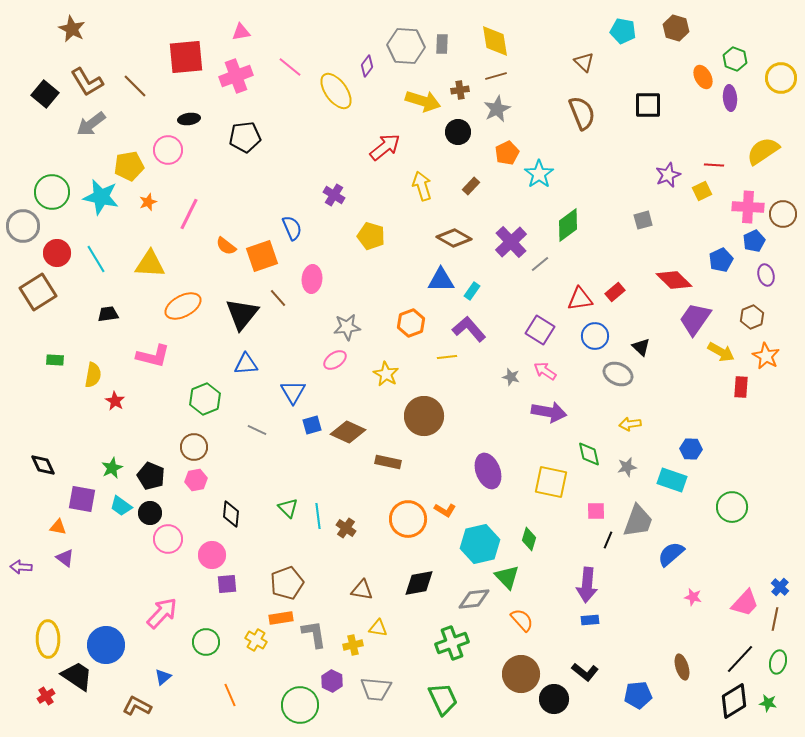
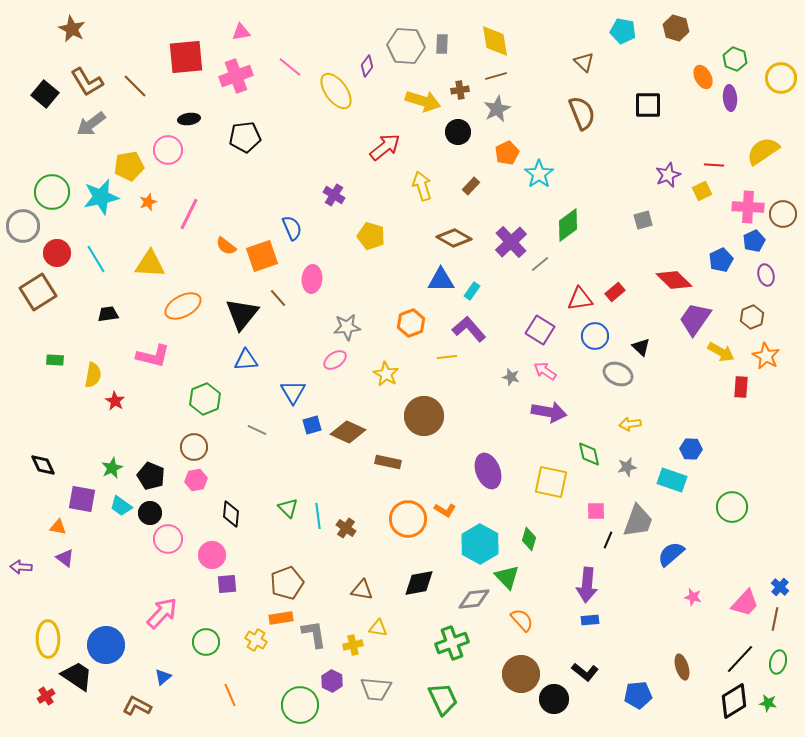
cyan star at (101, 197): rotated 24 degrees counterclockwise
blue triangle at (246, 364): moved 4 px up
cyan hexagon at (480, 544): rotated 18 degrees counterclockwise
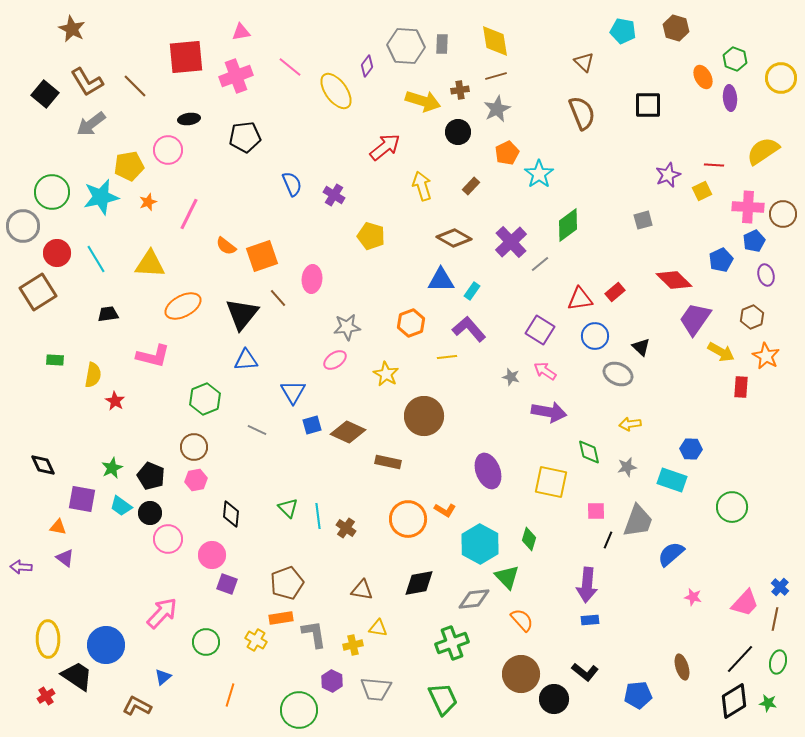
blue semicircle at (292, 228): moved 44 px up
green diamond at (589, 454): moved 2 px up
purple square at (227, 584): rotated 25 degrees clockwise
orange line at (230, 695): rotated 40 degrees clockwise
green circle at (300, 705): moved 1 px left, 5 px down
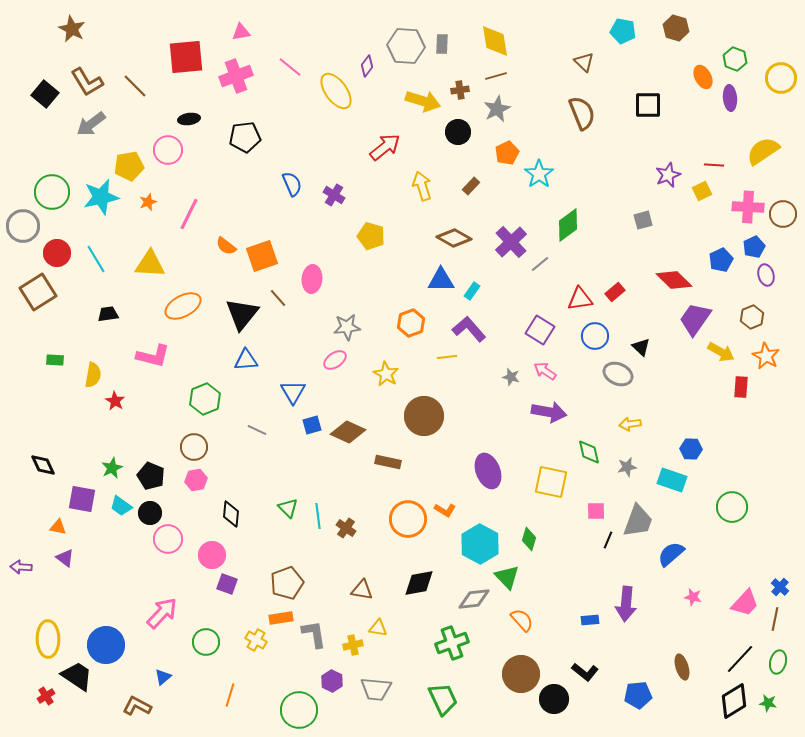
blue pentagon at (754, 241): moved 6 px down
purple arrow at (587, 585): moved 39 px right, 19 px down
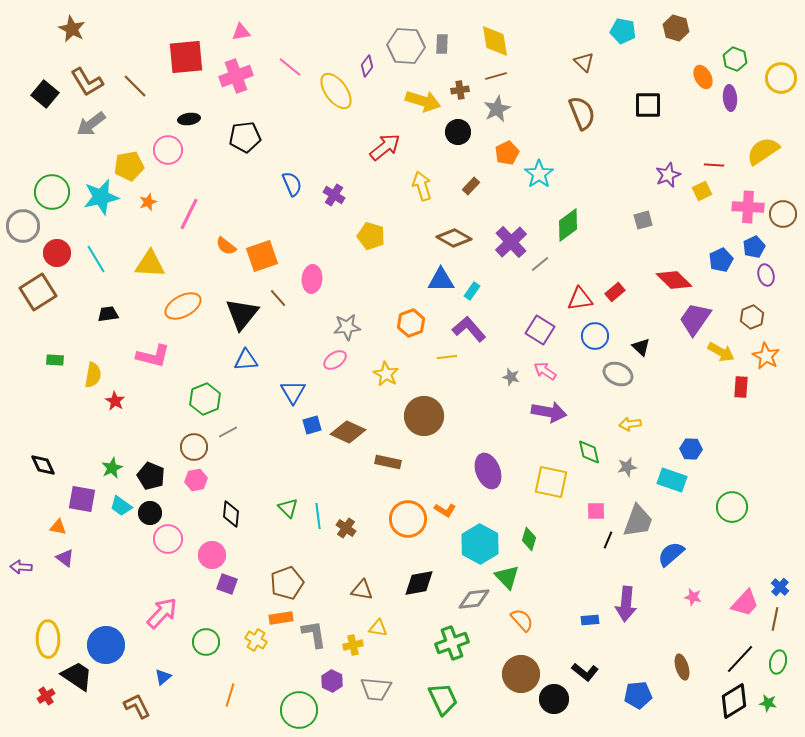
gray line at (257, 430): moved 29 px left, 2 px down; rotated 54 degrees counterclockwise
brown L-shape at (137, 706): rotated 36 degrees clockwise
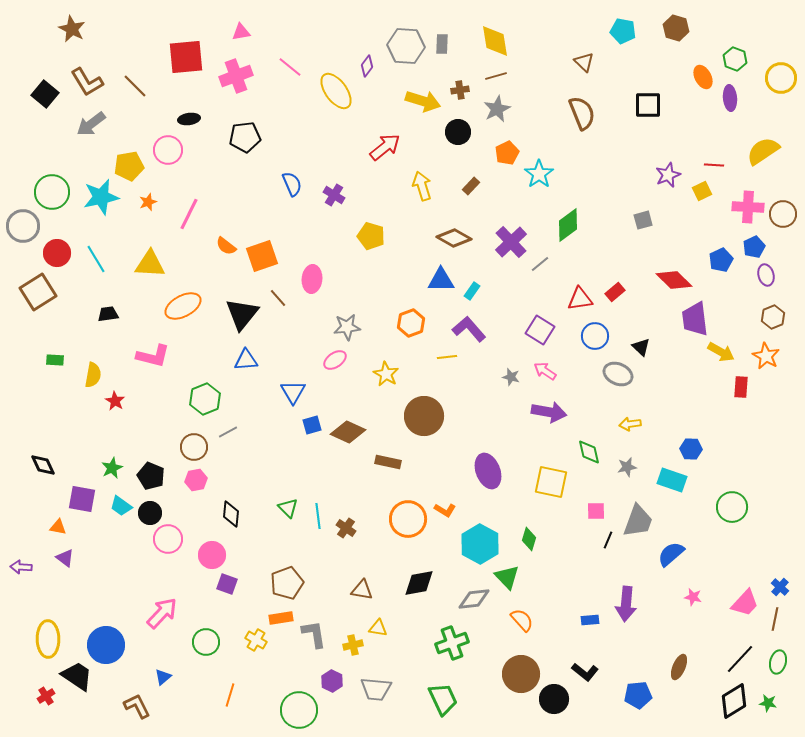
brown hexagon at (752, 317): moved 21 px right
purple trapezoid at (695, 319): rotated 42 degrees counterclockwise
brown ellipse at (682, 667): moved 3 px left; rotated 40 degrees clockwise
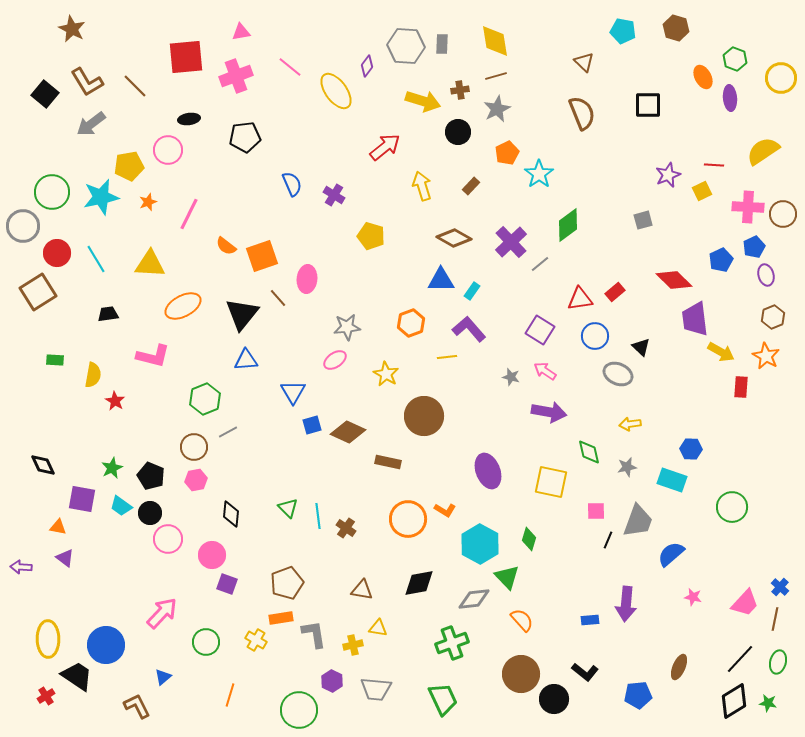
pink ellipse at (312, 279): moved 5 px left
